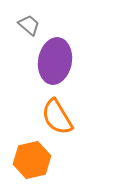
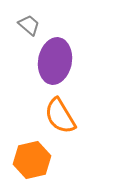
orange semicircle: moved 3 px right, 1 px up
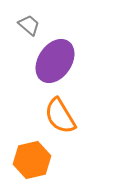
purple ellipse: rotated 24 degrees clockwise
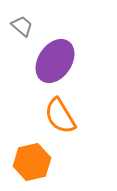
gray trapezoid: moved 7 px left, 1 px down
orange hexagon: moved 2 px down
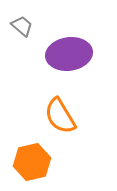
purple ellipse: moved 14 px right, 7 px up; rotated 48 degrees clockwise
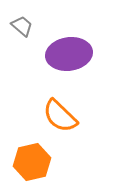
orange semicircle: rotated 15 degrees counterclockwise
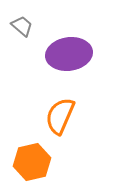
orange semicircle: rotated 69 degrees clockwise
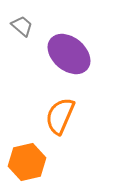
purple ellipse: rotated 48 degrees clockwise
orange hexagon: moved 5 px left
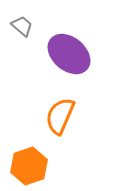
orange hexagon: moved 2 px right, 4 px down; rotated 6 degrees counterclockwise
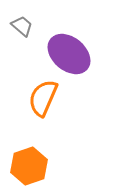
orange semicircle: moved 17 px left, 18 px up
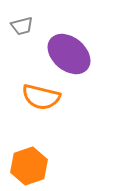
gray trapezoid: rotated 125 degrees clockwise
orange semicircle: moved 2 px left, 1 px up; rotated 99 degrees counterclockwise
